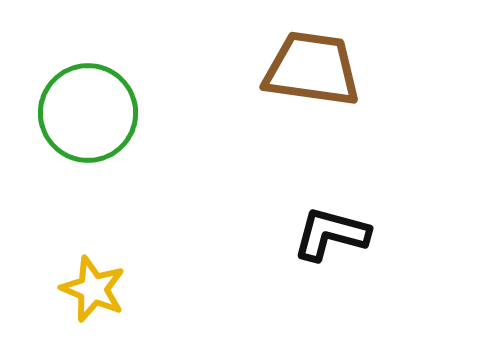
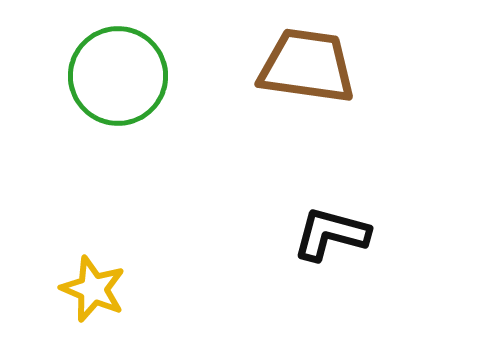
brown trapezoid: moved 5 px left, 3 px up
green circle: moved 30 px right, 37 px up
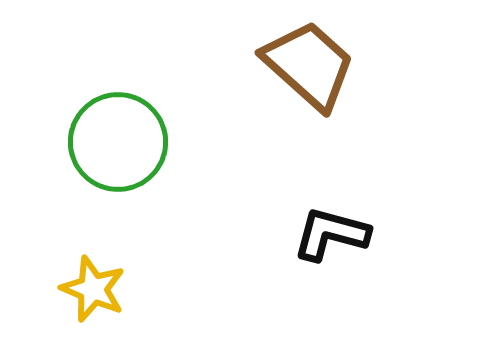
brown trapezoid: moved 2 px right, 1 px up; rotated 34 degrees clockwise
green circle: moved 66 px down
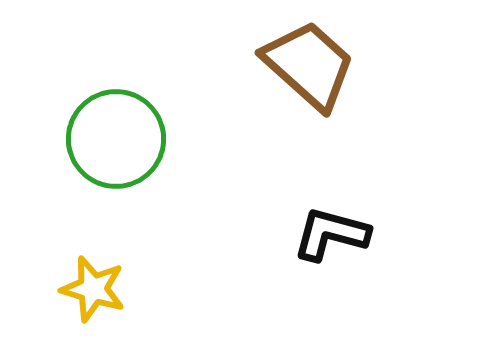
green circle: moved 2 px left, 3 px up
yellow star: rotated 6 degrees counterclockwise
